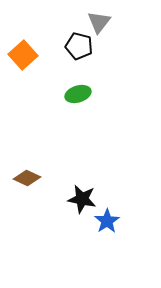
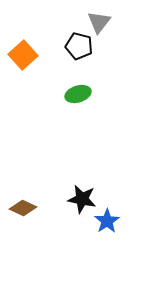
brown diamond: moved 4 px left, 30 px down
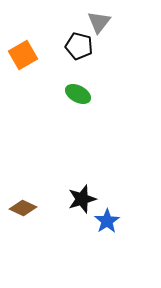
orange square: rotated 12 degrees clockwise
green ellipse: rotated 45 degrees clockwise
black star: rotated 28 degrees counterclockwise
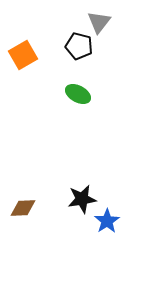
black star: rotated 8 degrees clockwise
brown diamond: rotated 28 degrees counterclockwise
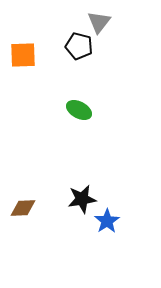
orange square: rotated 28 degrees clockwise
green ellipse: moved 1 px right, 16 px down
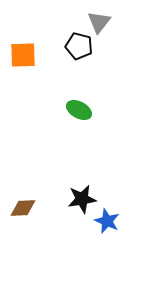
blue star: rotated 15 degrees counterclockwise
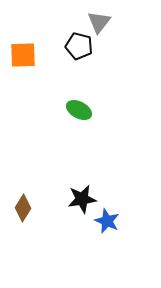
brown diamond: rotated 56 degrees counterclockwise
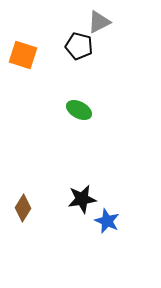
gray triangle: rotated 25 degrees clockwise
orange square: rotated 20 degrees clockwise
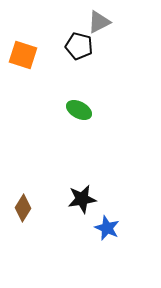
blue star: moved 7 px down
